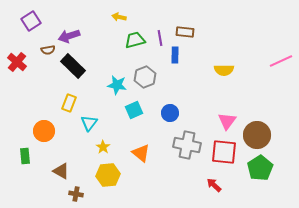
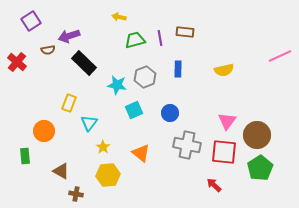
blue rectangle: moved 3 px right, 14 px down
pink line: moved 1 px left, 5 px up
black rectangle: moved 11 px right, 3 px up
yellow semicircle: rotated 12 degrees counterclockwise
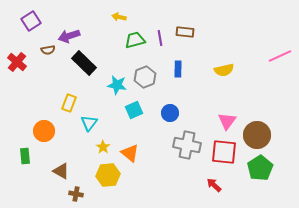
orange triangle: moved 11 px left
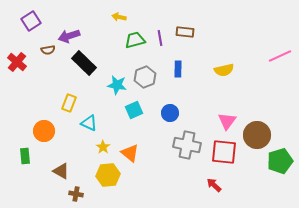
cyan triangle: rotated 42 degrees counterclockwise
green pentagon: moved 20 px right, 7 px up; rotated 15 degrees clockwise
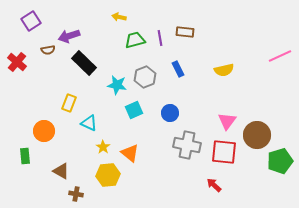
blue rectangle: rotated 28 degrees counterclockwise
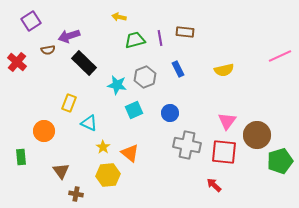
green rectangle: moved 4 px left, 1 px down
brown triangle: rotated 24 degrees clockwise
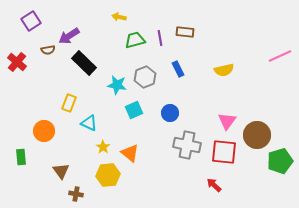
purple arrow: rotated 15 degrees counterclockwise
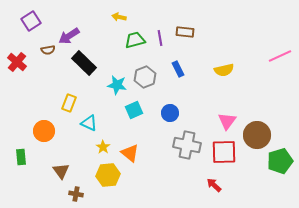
red square: rotated 8 degrees counterclockwise
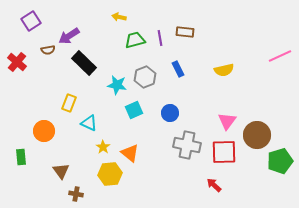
yellow hexagon: moved 2 px right, 1 px up
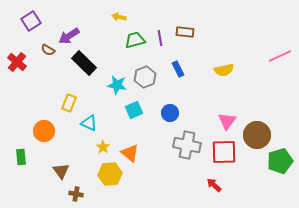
brown semicircle: rotated 40 degrees clockwise
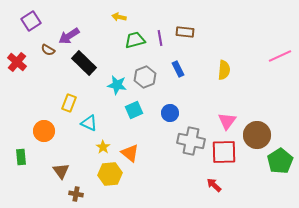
yellow semicircle: rotated 72 degrees counterclockwise
gray cross: moved 4 px right, 4 px up
green pentagon: rotated 15 degrees counterclockwise
